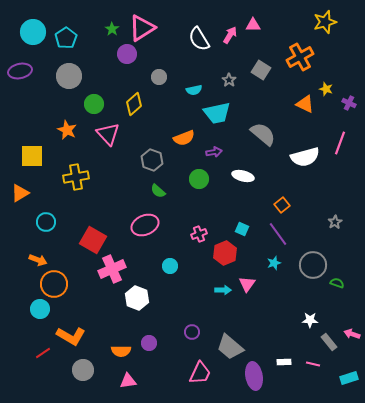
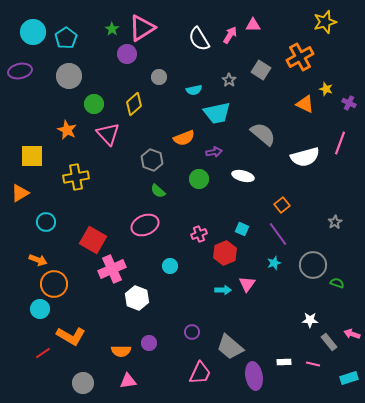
gray circle at (83, 370): moved 13 px down
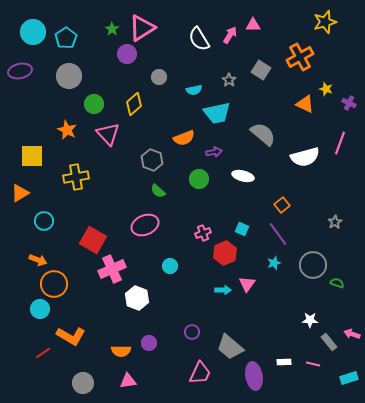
cyan circle at (46, 222): moved 2 px left, 1 px up
pink cross at (199, 234): moved 4 px right, 1 px up
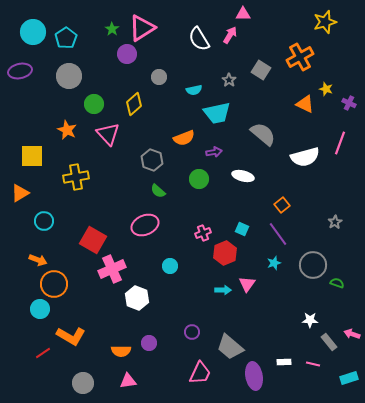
pink triangle at (253, 25): moved 10 px left, 11 px up
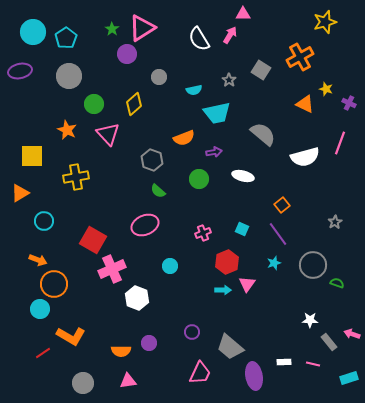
red hexagon at (225, 253): moved 2 px right, 9 px down
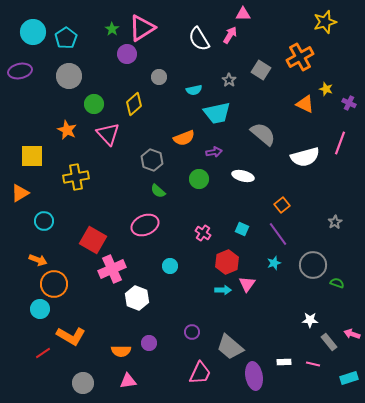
pink cross at (203, 233): rotated 35 degrees counterclockwise
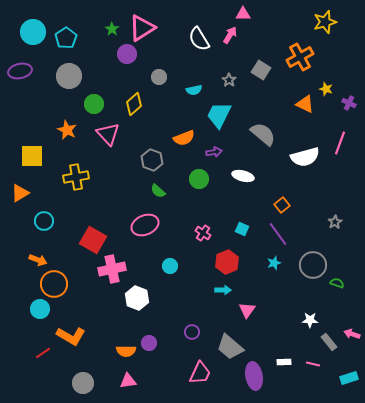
cyan trapezoid at (217, 113): moved 2 px right, 2 px down; rotated 128 degrees clockwise
pink cross at (112, 269): rotated 12 degrees clockwise
pink triangle at (247, 284): moved 26 px down
orange semicircle at (121, 351): moved 5 px right
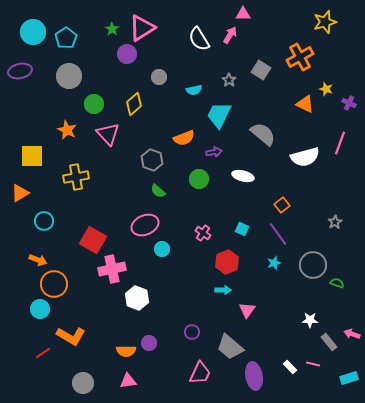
cyan circle at (170, 266): moved 8 px left, 17 px up
white rectangle at (284, 362): moved 6 px right, 5 px down; rotated 48 degrees clockwise
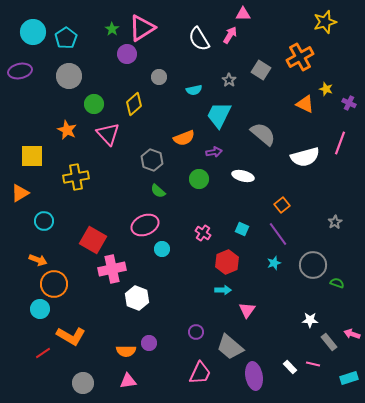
purple circle at (192, 332): moved 4 px right
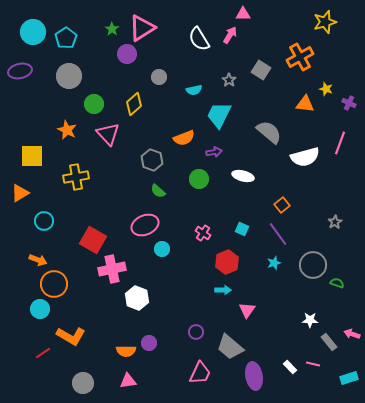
orange triangle at (305, 104): rotated 18 degrees counterclockwise
gray semicircle at (263, 134): moved 6 px right, 2 px up
